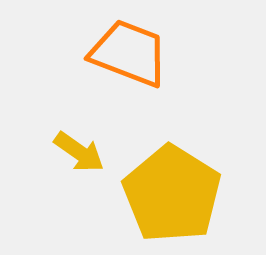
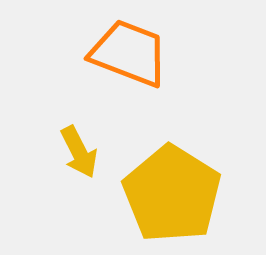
yellow arrow: rotated 28 degrees clockwise
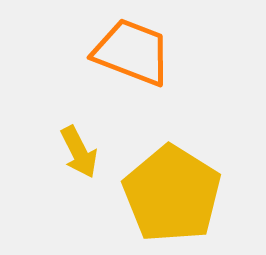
orange trapezoid: moved 3 px right, 1 px up
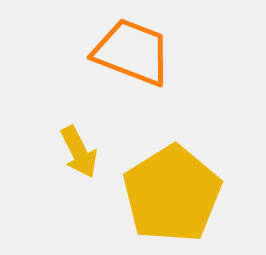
yellow pentagon: rotated 8 degrees clockwise
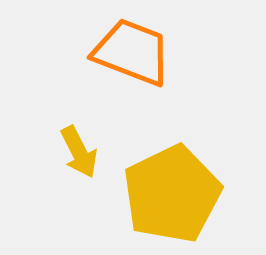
yellow pentagon: rotated 6 degrees clockwise
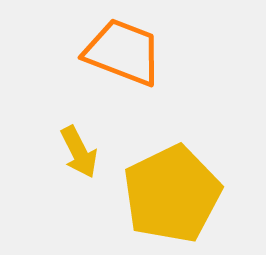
orange trapezoid: moved 9 px left
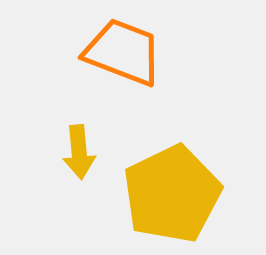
yellow arrow: rotated 22 degrees clockwise
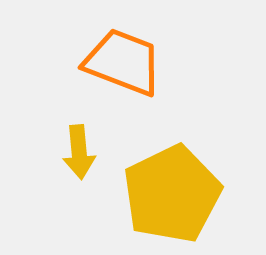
orange trapezoid: moved 10 px down
